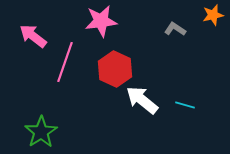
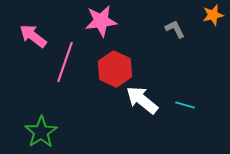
gray L-shape: rotated 30 degrees clockwise
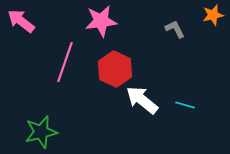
pink arrow: moved 12 px left, 15 px up
green star: rotated 20 degrees clockwise
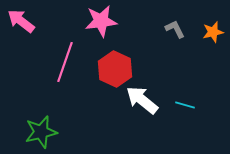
orange star: moved 17 px down
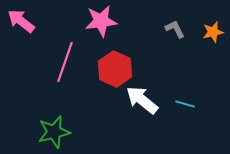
cyan line: moved 1 px up
green star: moved 13 px right
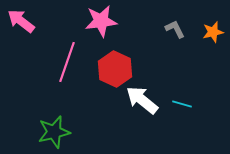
pink line: moved 2 px right
cyan line: moved 3 px left
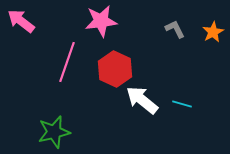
orange star: rotated 15 degrees counterclockwise
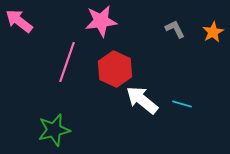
pink arrow: moved 2 px left
green star: moved 2 px up
